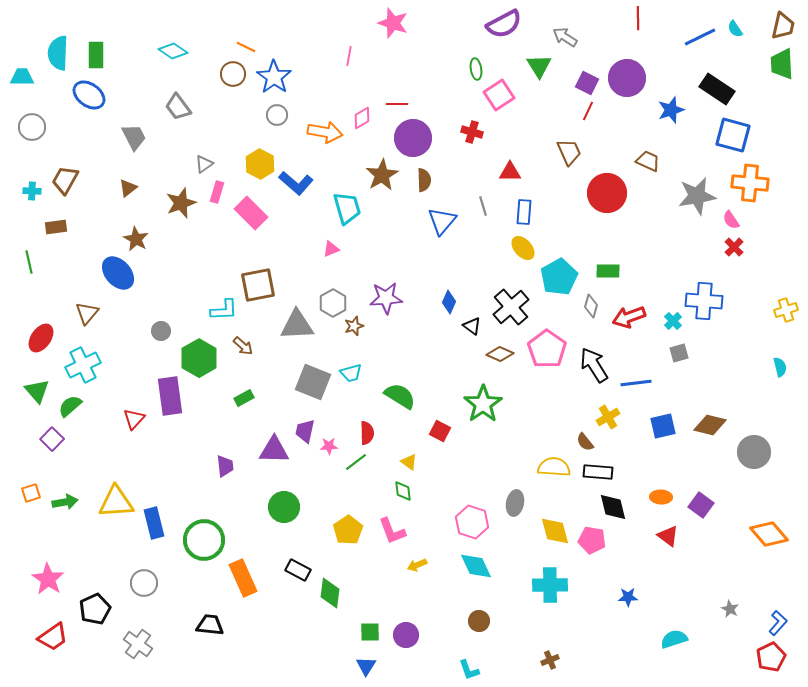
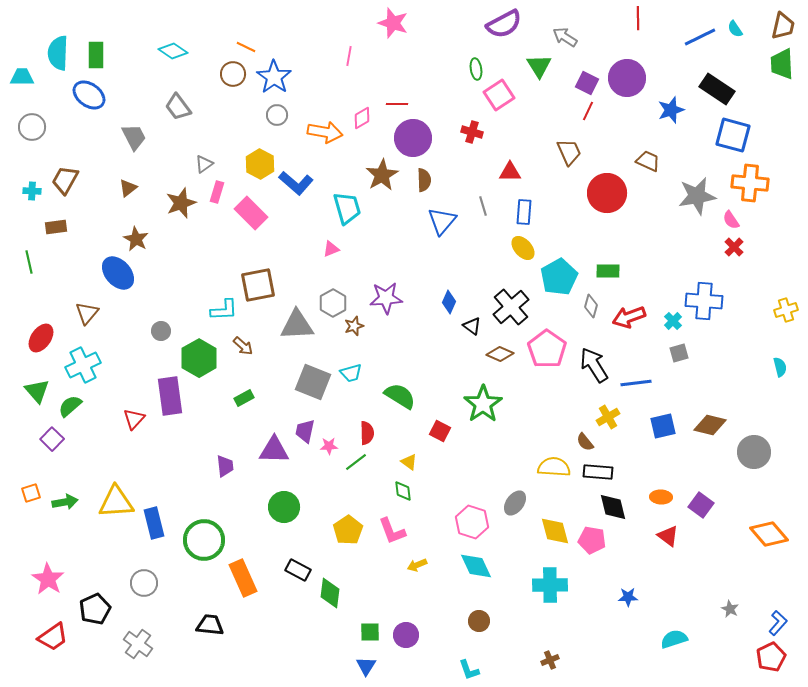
gray ellipse at (515, 503): rotated 25 degrees clockwise
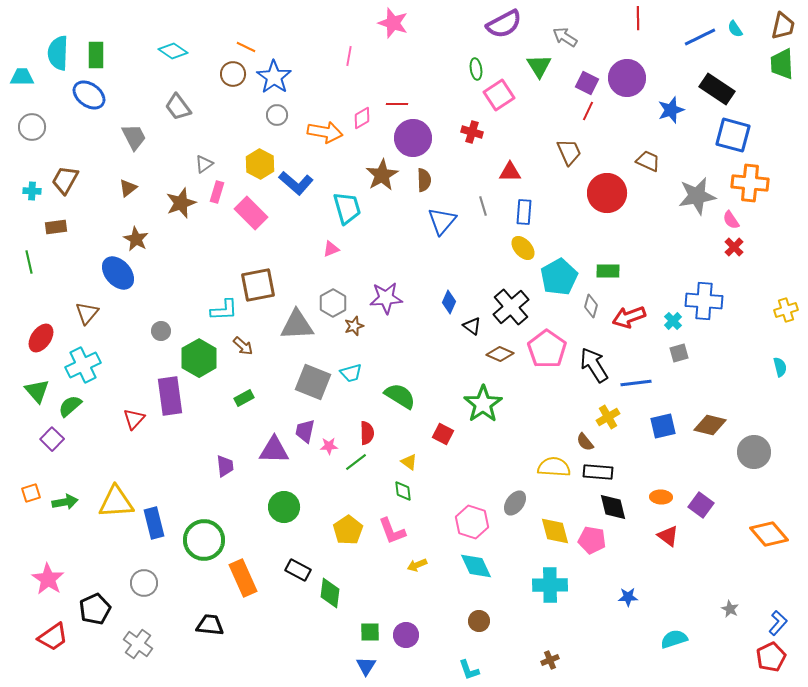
red square at (440, 431): moved 3 px right, 3 px down
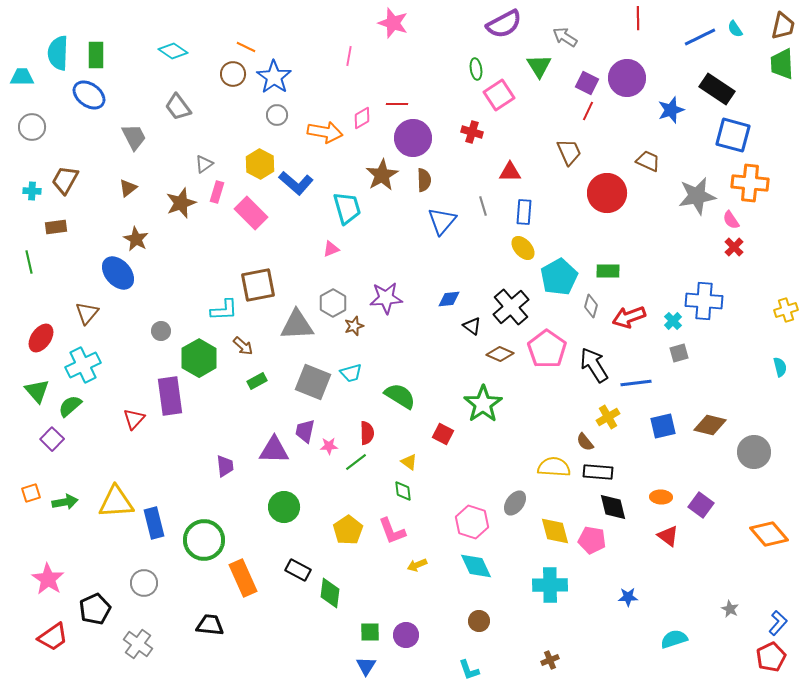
blue diamond at (449, 302): moved 3 px up; rotated 60 degrees clockwise
green rectangle at (244, 398): moved 13 px right, 17 px up
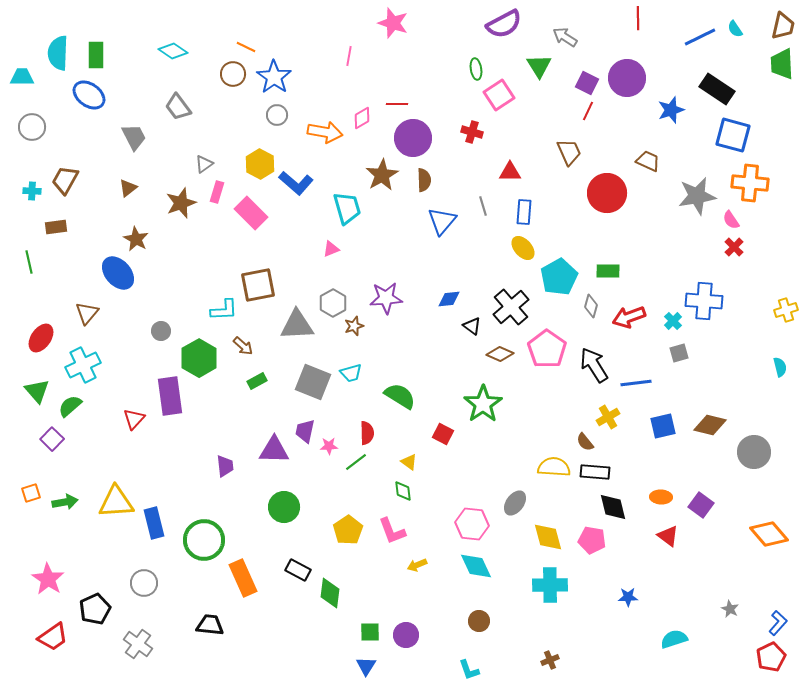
black rectangle at (598, 472): moved 3 px left
pink hexagon at (472, 522): moved 2 px down; rotated 12 degrees counterclockwise
yellow diamond at (555, 531): moved 7 px left, 6 px down
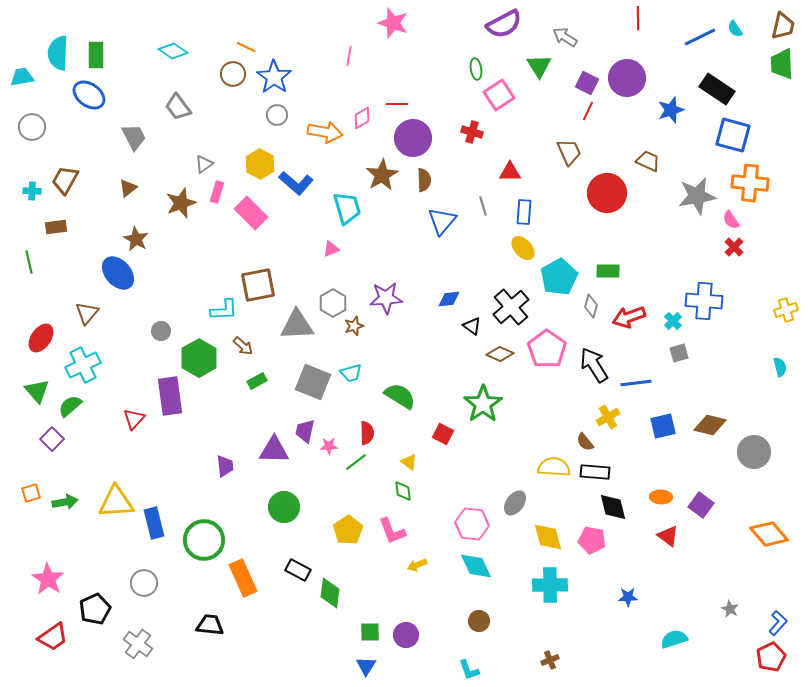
cyan trapezoid at (22, 77): rotated 10 degrees counterclockwise
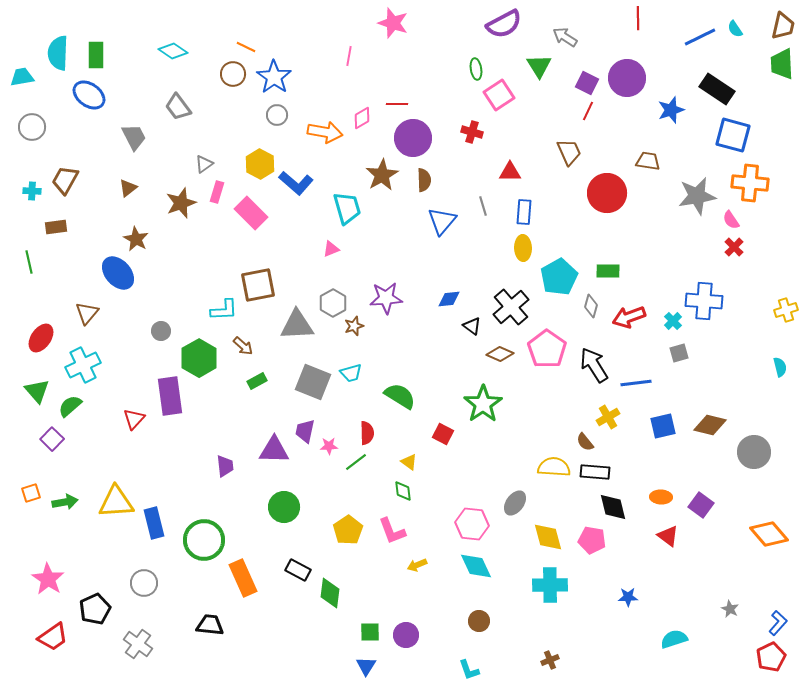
brown trapezoid at (648, 161): rotated 15 degrees counterclockwise
yellow ellipse at (523, 248): rotated 40 degrees clockwise
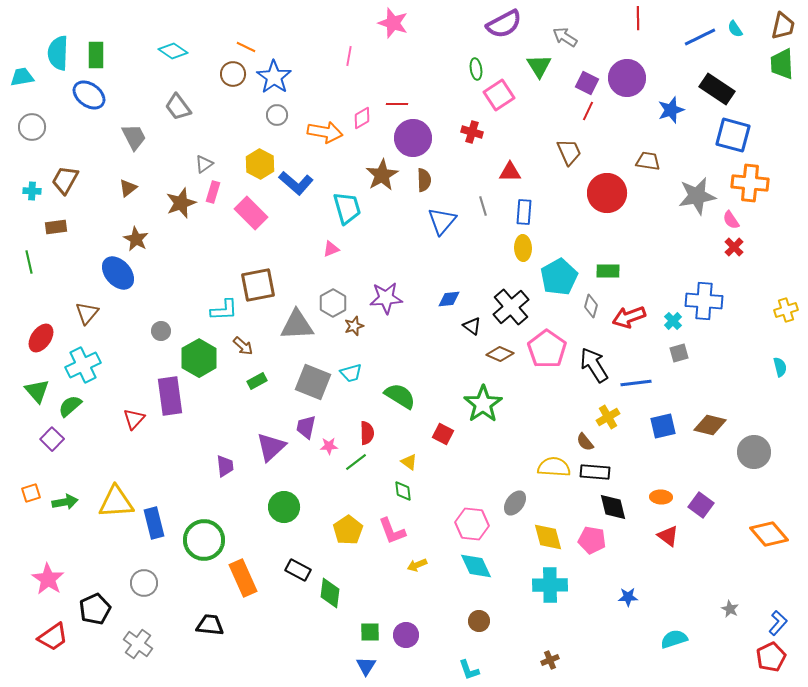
pink rectangle at (217, 192): moved 4 px left
purple trapezoid at (305, 431): moved 1 px right, 4 px up
purple triangle at (274, 450): moved 3 px left, 3 px up; rotated 44 degrees counterclockwise
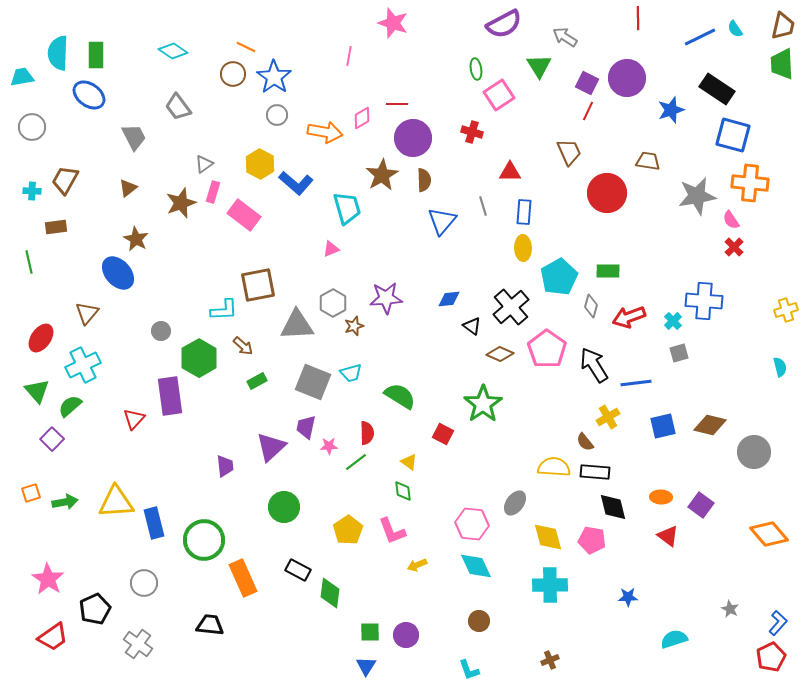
pink rectangle at (251, 213): moved 7 px left, 2 px down; rotated 8 degrees counterclockwise
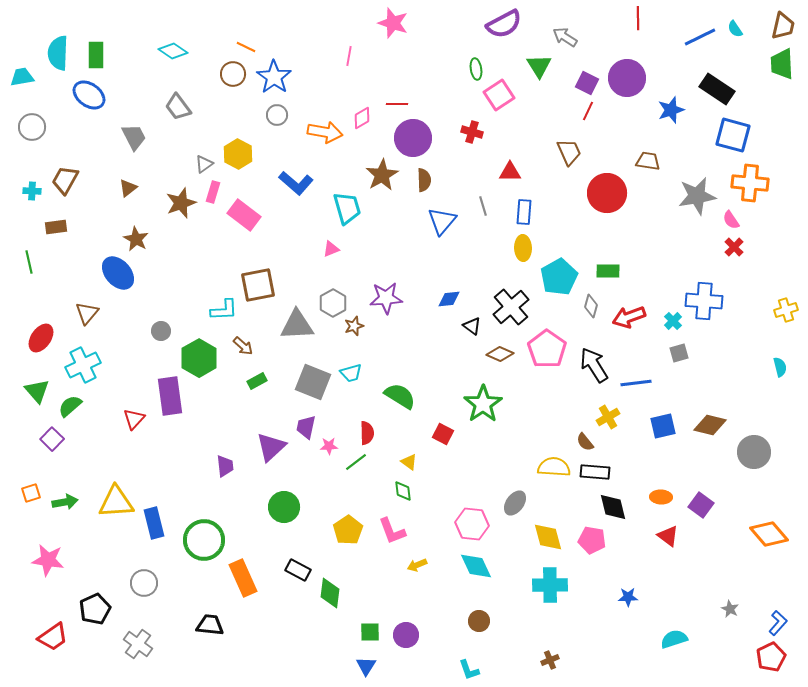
yellow hexagon at (260, 164): moved 22 px left, 10 px up
pink star at (48, 579): moved 19 px up; rotated 24 degrees counterclockwise
